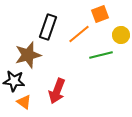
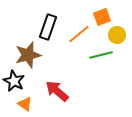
orange square: moved 2 px right, 3 px down
yellow circle: moved 4 px left
black star: rotated 20 degrees clockwise
red arrow: rotated 110 degrees clockwise
orange triangle: moved 1 px right, 2 px down
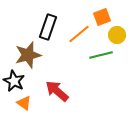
orange triangle: moved 1 px left, 1 px up
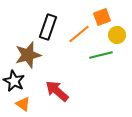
orange triangle: moved 1 px left, 1 px down
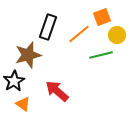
black star: rotated 15 degrees clockwise
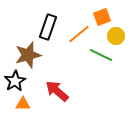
yellow circle: moved 1 px left, 1 px down
green line: rotated 40 degrees clockwise
black star: moved 1 px right
orange triangle: rotated 35 degrees counterclockwise
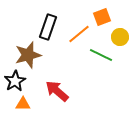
yellow circle: moved 4 px right, 1 px down
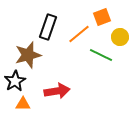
red arrow: rotated 130 degrees clockwise
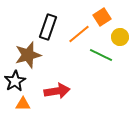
orange square: rotated 12 degrees counterclockwise
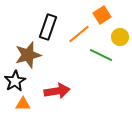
orange square: moved 2 px up
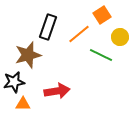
black star: moved 1 px left, 1 px down; rotated 20 degrees clockwise
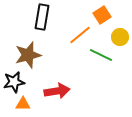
black rectangle: moved 6 px left, 10 px up; rotated 10 degrees counterclockwise
orange line: moved 1 px right, 1 px down
